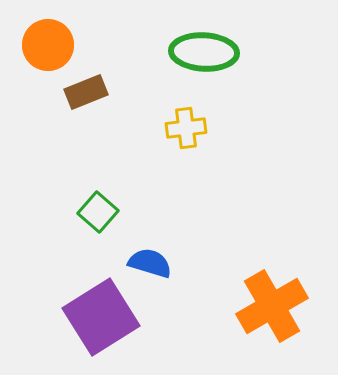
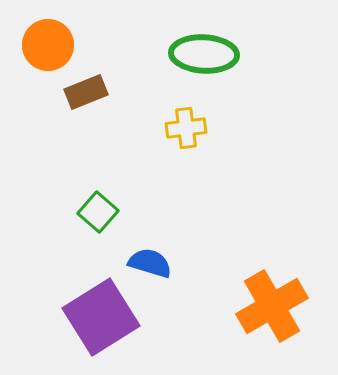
green ellipse: moved 2 px down
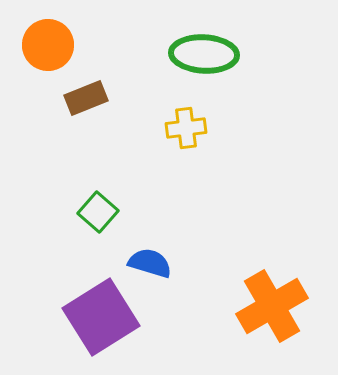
brown rectangle: moved 6 px down
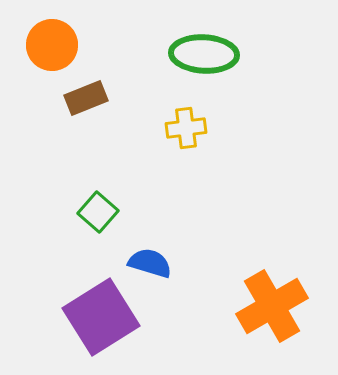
orange circle: moved 4 px right
